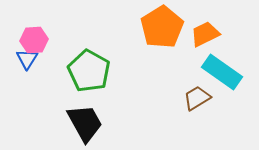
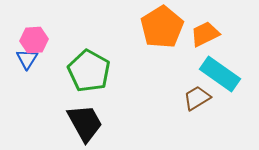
cyan rectangle: moved 2 px left, 2 px down
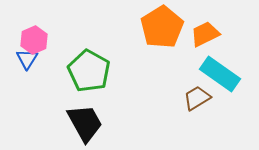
pink hexagon: rotated 20 degrees counterclockwise
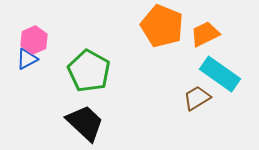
orange pentagon: moved 1 px up; rotated 18 degrees counterclockwise
blue triangle: rotated 30 degrees clockwise
black trapezoid: rotated 18 degrees counterclockwise
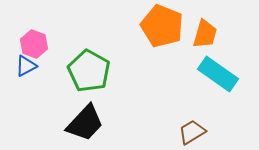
orange trapezoid: rotated 132 degrees clockwise
pink hexagon: moved 4 px down; rotated 16 degrees counterclockwise
blue triangle: moved 1 px left, 7 px down
cyan rectangle: moved 2 px left
brown trapezoid: moved 5 px left, 34 px down
black trapezoid: rotated 90 degrees clockwise
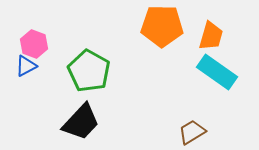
orange pentagon: rotated 21 degrees counterclockwise
orange trapezoid: moved 6 px right, 2 px down
cyan rectangle: moved 1 px left, 2 px up
black trapezoid: moved 4 px left, 1 px up
